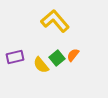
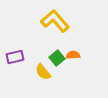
orange semicircle: rotated 48 degrees clockwise
yellow semicircle: moved 2 px right, 7 px down
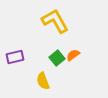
yellow L-shape: rotated 12 degrees clockwise
orange semicircle: rotated 32 degrees counterclockwise
yellow semicircle: moved 9 px down; rotated 18 degrees clockwise
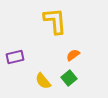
yellow L-shape: rotated 24 degrees clockwise
green square: moved 12 px right, 20 px down
yellow semicircle: rotated 18 degrees counterclockwise
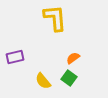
yellow L-shape: moved 3 px up
orange semicircle: moved 3 px down
green square: rotated 14 degrees counterclockwise
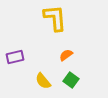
orange semicircle: moved 7 px left, 3 px up
green square: moved 2 px right, 2 px down
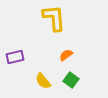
yellow L-shape: moved 1 px left
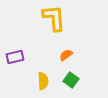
yellow semicircle: rotated 144 degrees counterclockwise
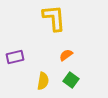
yellow semicircle: rotated 12 degrees clockwise
